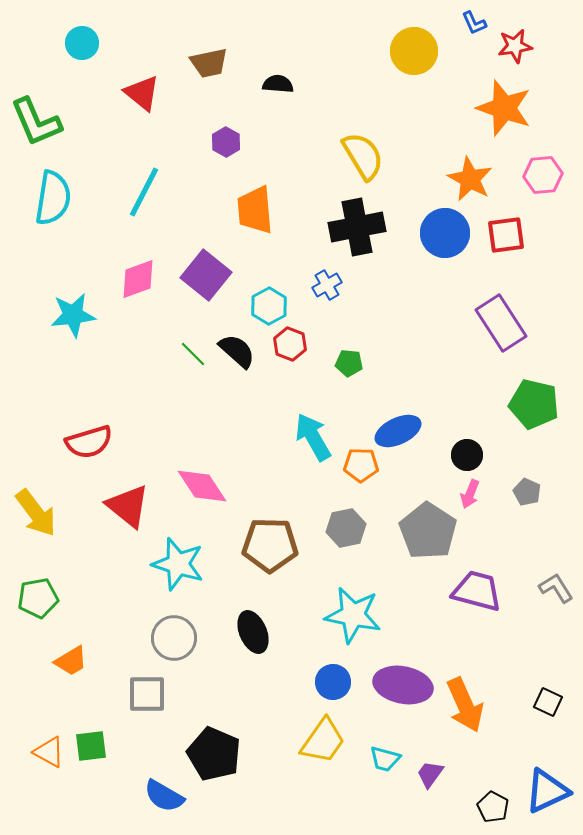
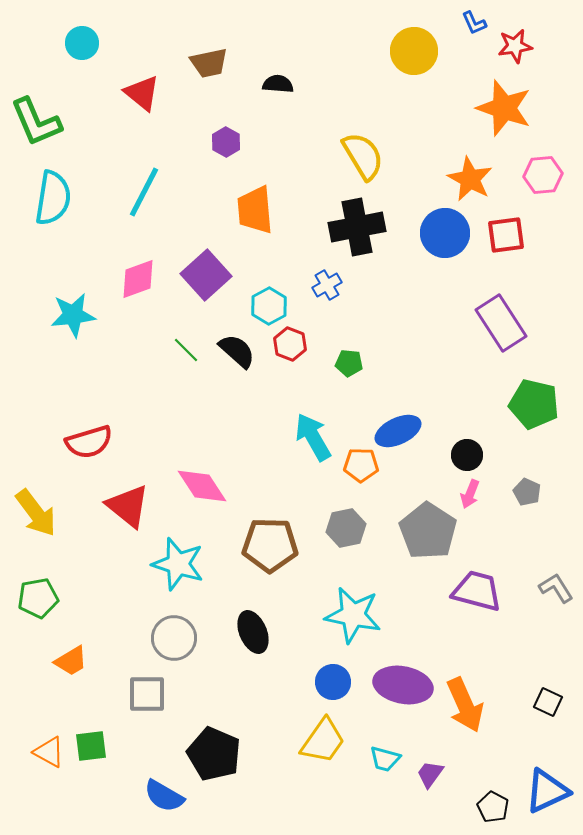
purple square at (206, 275): rotated 9 degrees clockwise
green line at (193, 354): moved 7 px left, 4 px up
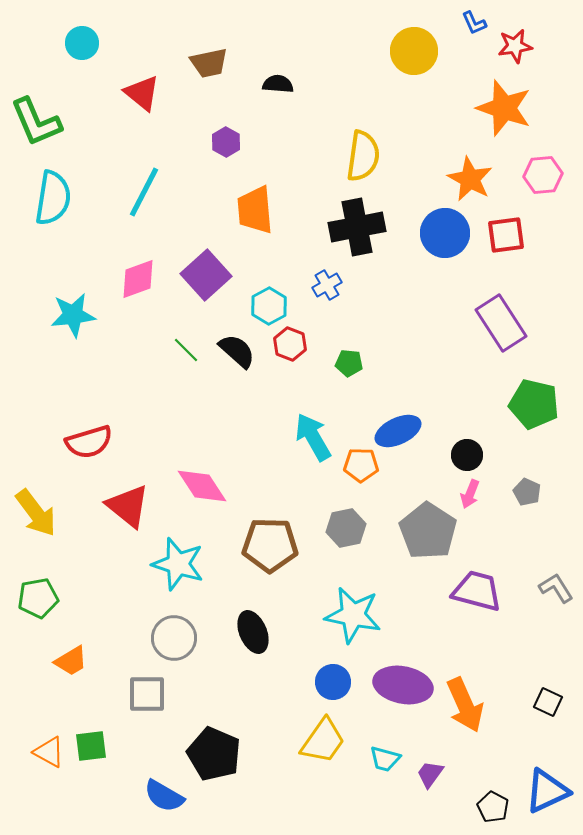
yellow semicircle at (363, 156): rotated 39 degrees clockwise
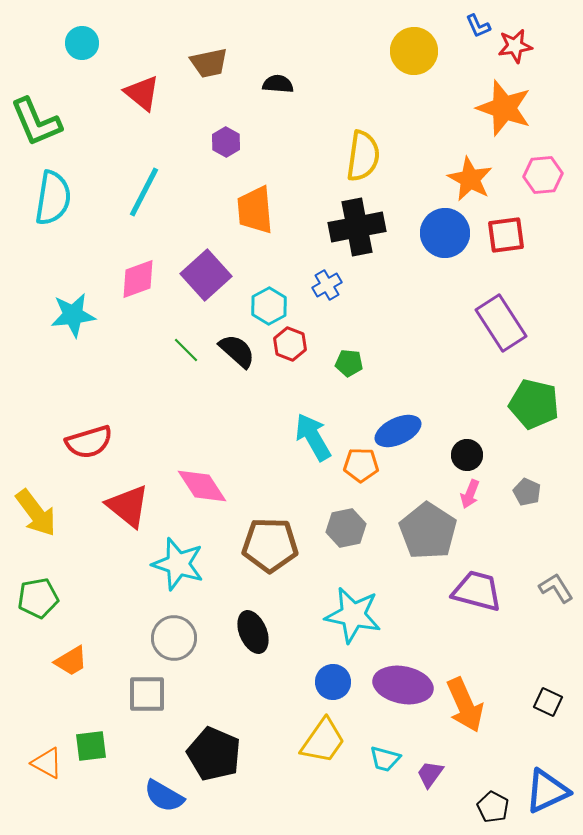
blue L-shape at (474, 23): moved 4 px right, 3 px down
orange triangle at (49, 752): moved 2 px left, 11 px down
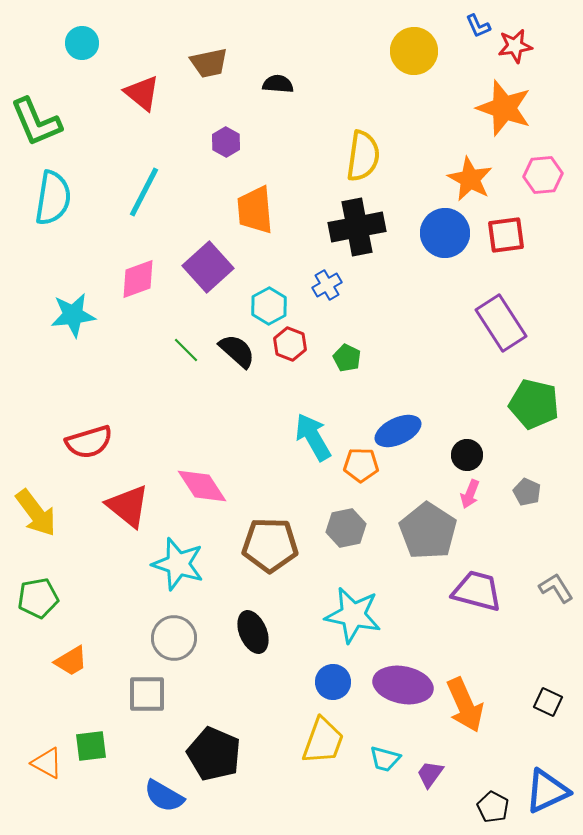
purple square at (206, 275): moved 2 px right, 8 px up
green pentagon at (349, 363): moved 2 px left, 5 px up; rotated 20 degrees clockwise
yellow trapezoid at (323, 741): rotated 15 degrees counterclockwise
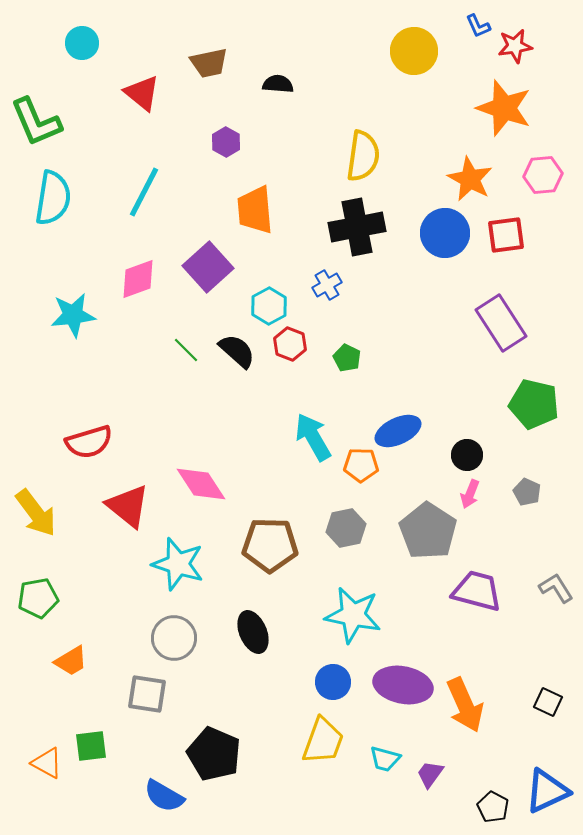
pink diamond at (202, 486): moved 1 px left, 2 px up
gray square at (147, 694): rotated 9 degrees clockwise
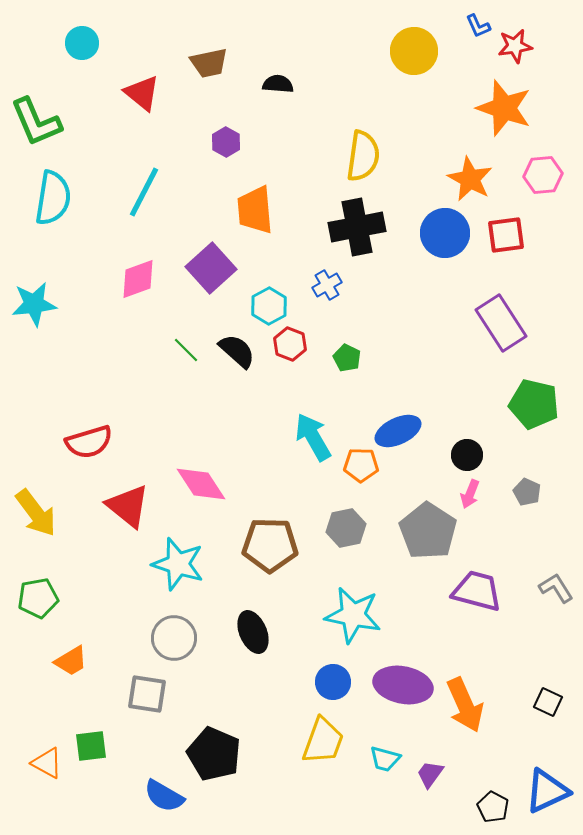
purple square at (208, 267): moved 3 px right, 1 px down
cyan star at (73, 315): moved 39 px left, 11 px up
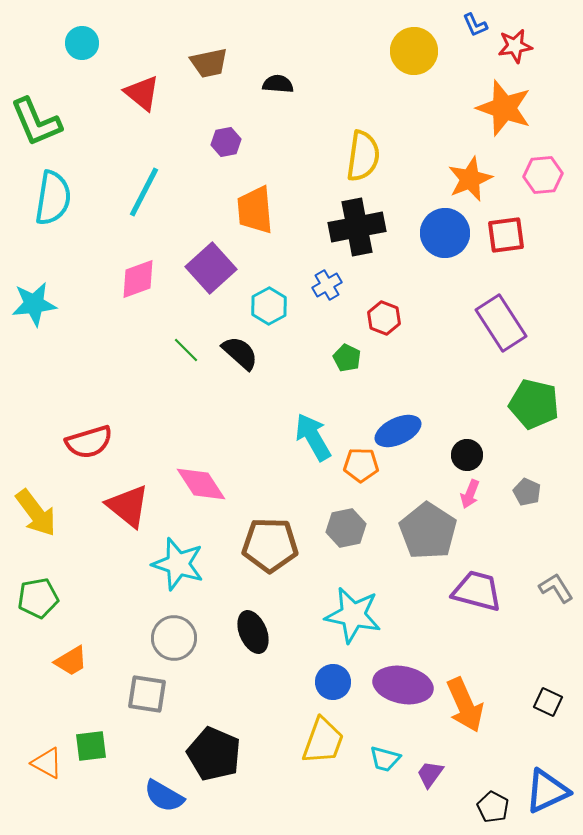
blue L-shape at (478, 26): moved 3 px left, 1 px up
purple hexagon at (226, 142): rotated 20 degrees clockwise
orange star at (470, 179): rotated 21 degrees clockwise
red hexagon at (290, 344): moved 94 px right, 26 px up
black semicircle at (237, 351): moved 3 px right, 2 px down
